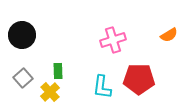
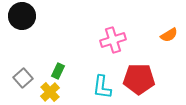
black circle: moved 19 px up
green rectangle: rotated 28 degrees clockwise
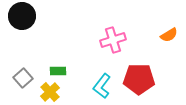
green rectangle: rotated 63 degrees clockwise
cyan L-shape: moved 1 px up; rotated 30 degrees clockwise
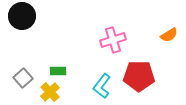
red pentagon: moved 3 px up
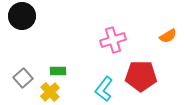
orange semicircle: moved 1 px left, 1 px down
red pentagon: moved 2 px right
cyan L-shape: moved 2 px right, 3 px down
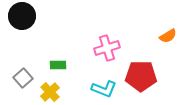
pink cross: moved 6 px left, 8 px down
green rectangle: moved 6 px up
cyan L-shape: rotated 105 degrees counterclockwise
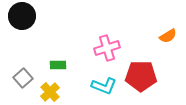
cyan L-shape: moved 3 px up
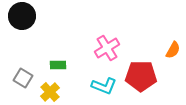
orange semicircle: moved 5 px right, 14 px down; rotated 30 degrees counterclockwise
pink cross: rotated 15 degrees counterclockwise
gray square: rotated 18 degrees counterclockwise
